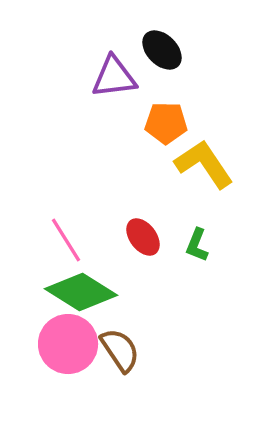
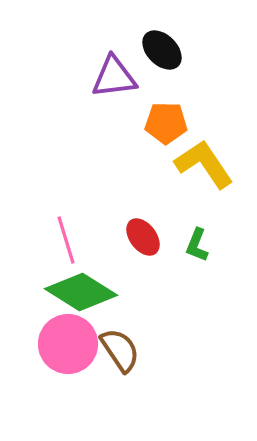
pink line: rotated 15 degrees clockwise
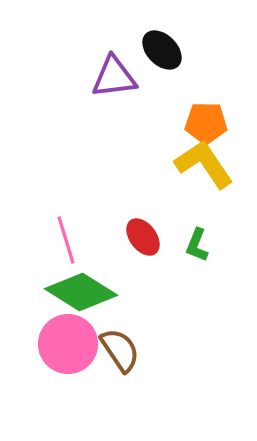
orange pentagon: moved 40 px right
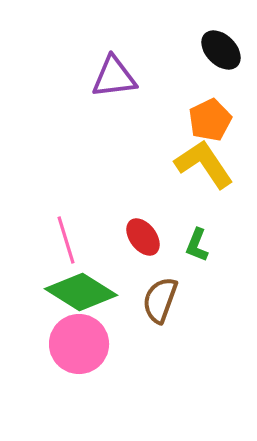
black ellipse: moved 59 px right
orange pentagon: moved 4 px right, 3 px up; rotated 27 degrees counterclockwise
pink circle: moved 11 px right
brown semicircle: moved 40 px right, 50 px up; rotated 126 degrees counterclockwise
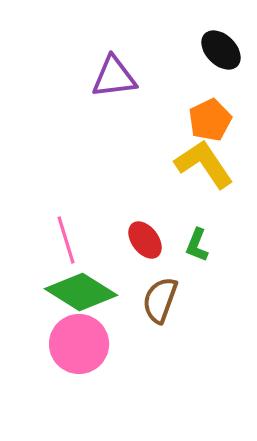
red ellipse: moved 2 px right, 3 px down
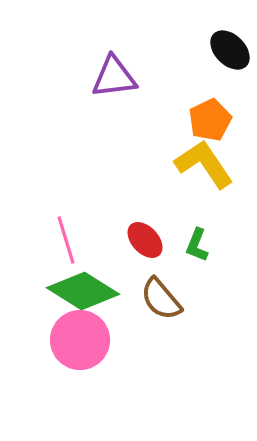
black ellipse: moved 9 px right
red ellipse: rotated 6 degrees counterclockwise
green diamond: moved 2 px right, 1 px up
brown semicircle: moved 1 px right, 1 px up; rotated 60 degrees counterclockwise
pink circle: moved 1 px right, 4 px up
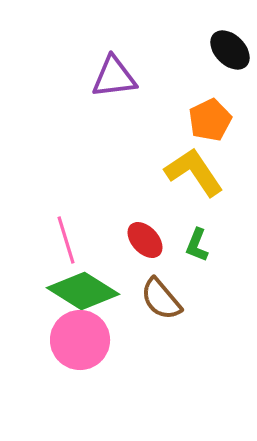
yellow L-shape: moved 10 px left, 8 px down
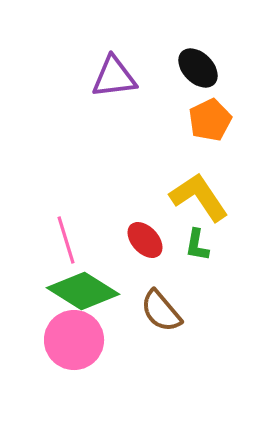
black ellipse: moved 32 px left, 18 px down
yellow L-shape: moved 5 px right, 25 px down
green L-shape: rotated 12 degrees counterclockwise
brown semicircle: moved 12 px down
pink circle: moved 6 px left
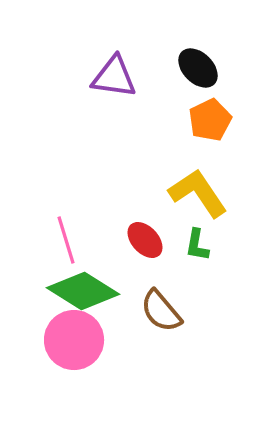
purple triangle: rotated 15 degrees clockwise
yellow L-shape: moved 1 px left, 4 px up
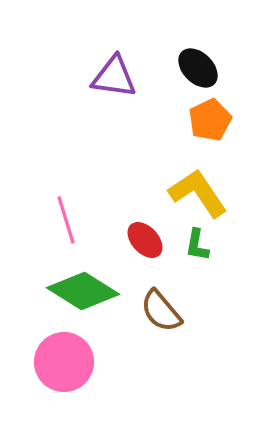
pink line: moved 20 px up
pink circle: moved 10 px left, 22 px down
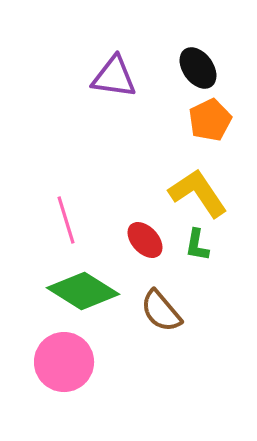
black ellipse: rotated 9 degrees clockwise
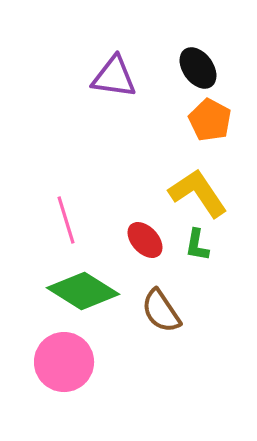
orange pentagon: rotated 18 degrees counterclockwise
brown semicircle: rotated 6 degrees clockwise
